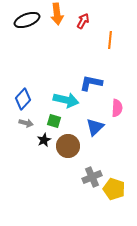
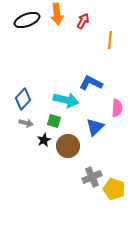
blue L-shape: rotated 15 degrees clockwise
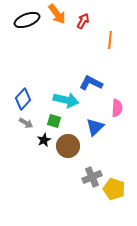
orange arrow: rotated 30 degrees counterclockwise
gray arrow: rotated 16 degrees clockwise
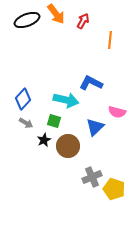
orange arrow: moved 1 px left
pink semicircle: moved 4 px down; rotated 102 degrees clockwise
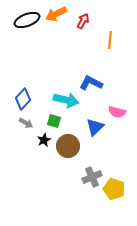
orange arrow: rotated 100 degrees clockwise
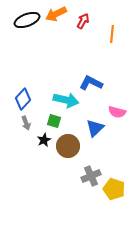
orange line: moved 2 px right, 6 px up
gray arrow: rotated 40 degrees clockwise
blue triangle: moved 1 px down
gray cross: moved 1 px left, 1 px up
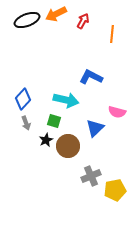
blue L-shape: moved 6 px up
black star: moved 2 px right
yellow pentagon: moved 1 px right, 1 px down; rotated 30 degrees counterclockwise
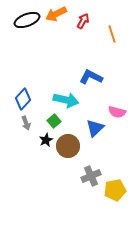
orange line: rotated 24 degrees counterclockwise
green square: rotated 32 degrees clockwise
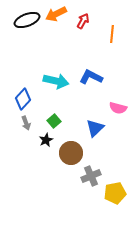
orange line: rotated 24 degrees clockwise
cyan arrow: moved 10 px left, 19 px up
pink semicircle: moved 1 px right, 4 px up
brown circle: moved 3 px right, 7 px down
yellow pentagon: moved 3 px down
